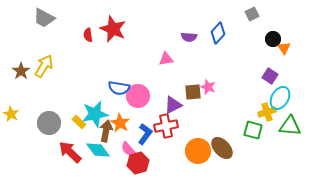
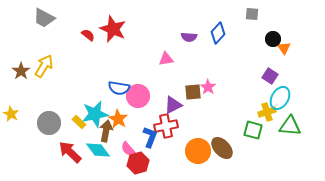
gray square: rotated 32 degrees clockwise
red semicircle: rotated 136 degrees clockwise
pink star: rotated 14 degrees clockwise
orange star: moved 2 px left, 4 px up
blue L-shape: moved 5 px right, 3 px down; rotated 15 degrees counterclockwise
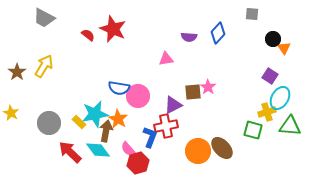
brown star: moved 4 px left, 1 px down
yellow star: moved 1 px up
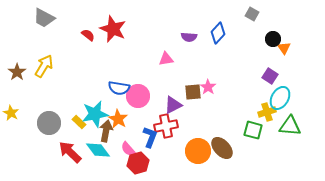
gray square: rotated 24 degrees clockwise
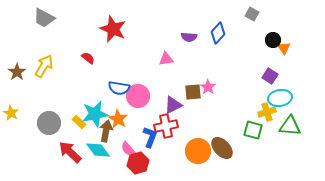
red semicircle: moved 23 px down
black circle: moved 1 px down
cyan ellipse: rotated 50 degrees clockwise
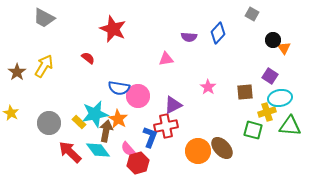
brown square: moved 52 px right
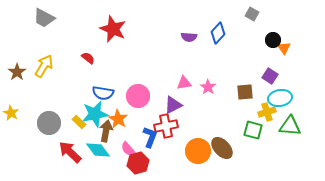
pink triangle: moved 18 px right, 24 px down
blue semicircle: moved 16 px left, 5 px down
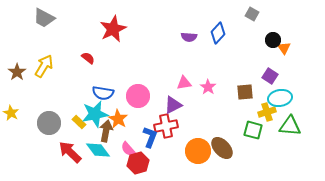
red star: rotated 24 degrees clockwise
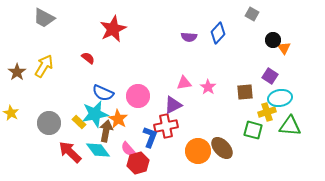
blue semicircle: rotated 15 degrees clockwise
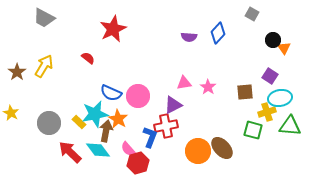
blue semicircle: moved 8 px right
